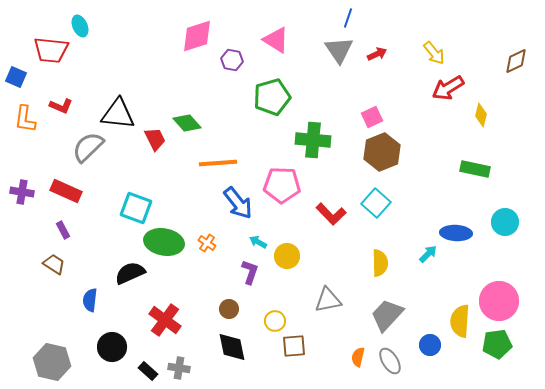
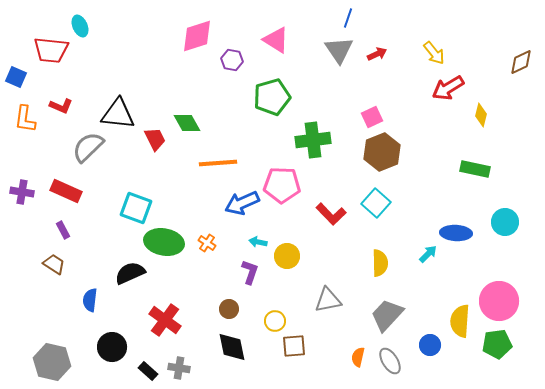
brown diamond at (516, 61): moved 5 px right, 1 px down
green diamond at (187, 123): rotated 12 degrees clockwise
green cross at (313, 140): rotated 12 degrees counterclockwise
blue arrow at (238, 203): moved 4 px right; rotated 104 degrees clockwise
cyan arrow at (258, 242): rotated 18 degrees counterclockwise
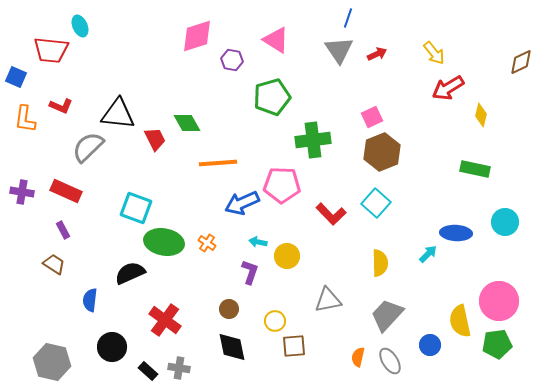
yellow semicircle at (460, 321): rotated 16 degrees counterclockwise
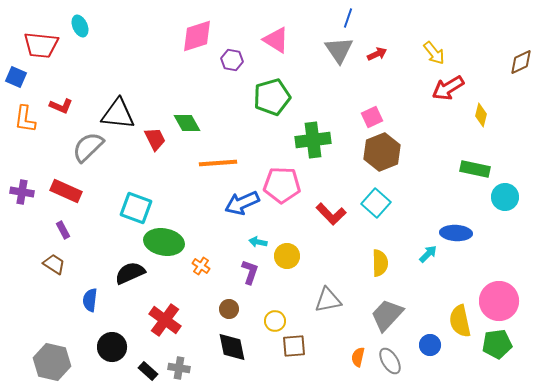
red trapezoid at (51, 50): moved 10 px left, 5 px up
cyan circle at (505, 222): moved 25 px up
orange cross at (207, 243): moved 6 px left, 23 px down
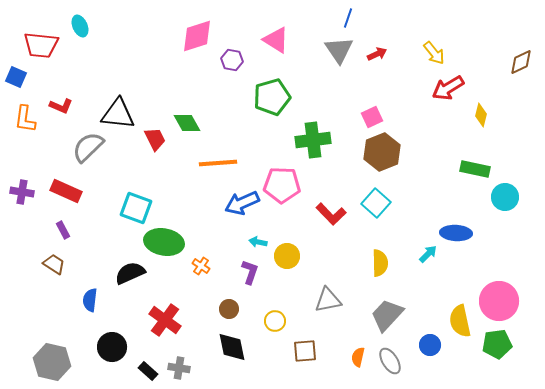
brown square at (294, 346): moved 11 px right, 5 px down
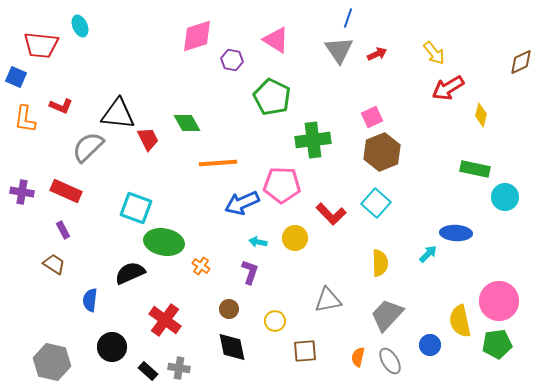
green pentagon at (272, 97): rotated 30 degrees counterclockwise
red trapezoid at (155, 139): moved 7 px left
yellow circle at (287, 256): moved 8 px right, 18 px up
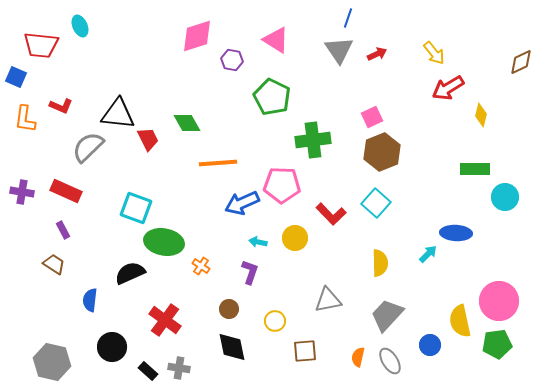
green rectangle at (475, 169): rotated 12 degrees counterclockwise
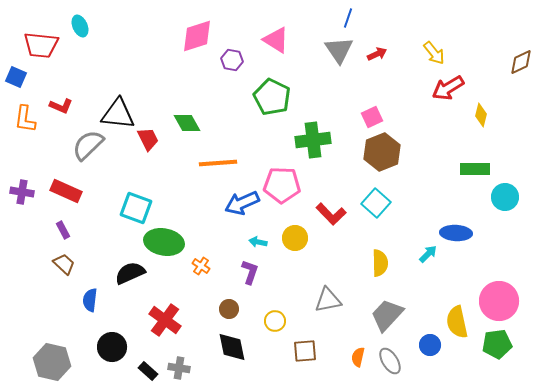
gray semicircle at (88, 147): moved 2 px up
brown trapezoid at (54, 264): moved 10 px right; rotated 10 degrees clockwise
yellow semicircle at (460, 321): moved 3 px left, 1 px down
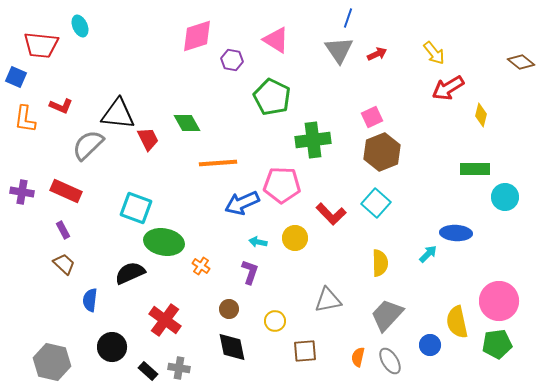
brown diamond at (521, 62): rotated 64 degrees clockwise
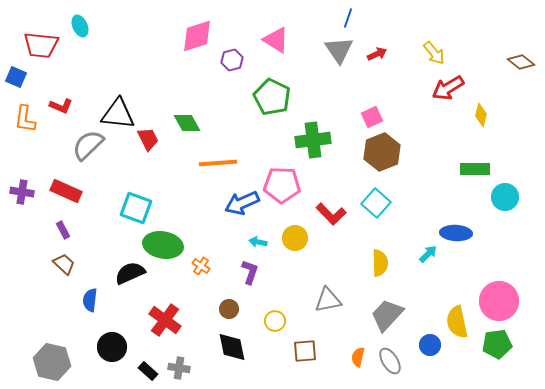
purple hexagon at (232, 60): rotated 25 degrees counterclockwise
green ellipse at (164, 242): moved 1 px left, 3 px down
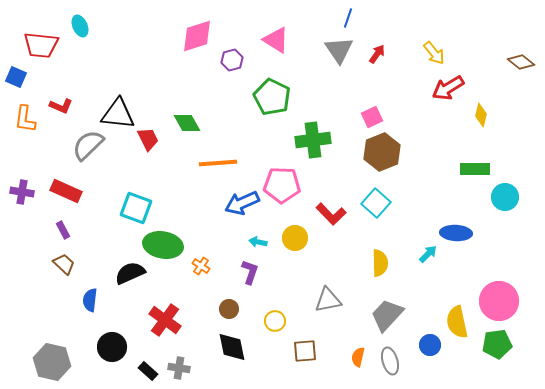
red arrow at (377, 54): rotated 30 degrees counterclockwise
gray ellipse at (390, 361): rotated 16 degrees clockwise
